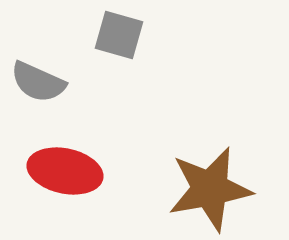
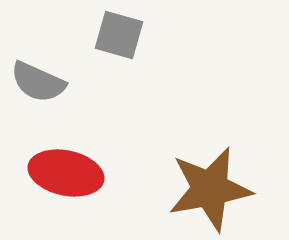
red ellipse: moved 1 px right, 2 px down
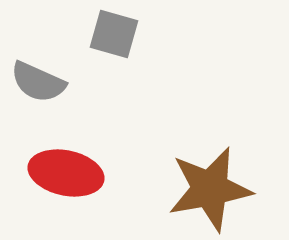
gray square: moved 5 px left, 1 px up
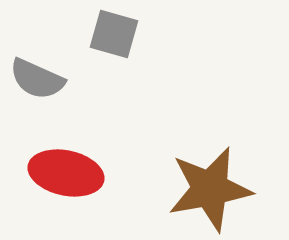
gray semicircle: moved 1 px left, 3 px up
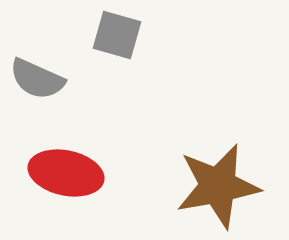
gray square: moved 3 px right, 1 px down
brown star: moved 8 px right, 3 px up
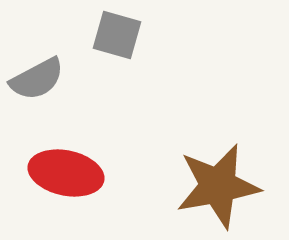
gray semicircle: rotated 52 degrees counterclockwise
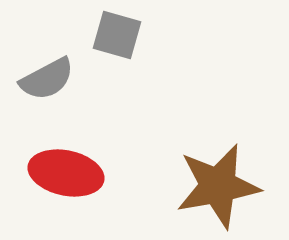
gray semicircle: moved 10 px right
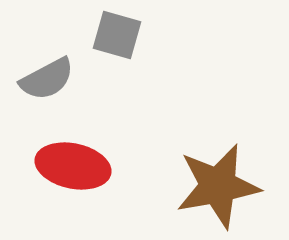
red ellipse: moved 7 px right, 7 px up
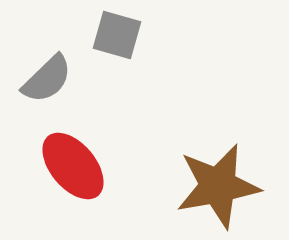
gray semicircle: rotated 16 degrees counterclockwise
red ellipse: rotated 38 degrees clockwise
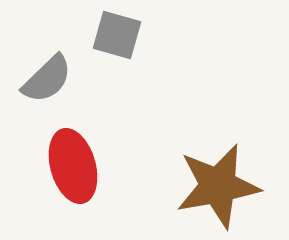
red ellipse: rotated 24 degrees clockwise
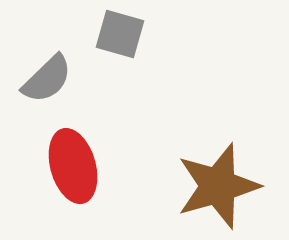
gray square: moved 3 px right, 1 px up
brown star: rotated 6 degrees counterclockwise
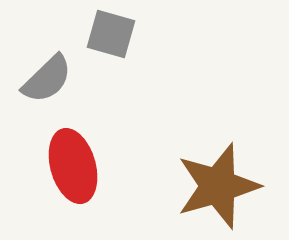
gray square: moved 9 px left
